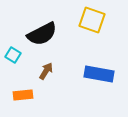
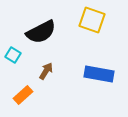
black semicircle: moved 1 px left, 2 px up
orange rectangle: rotated 36 degrees counterclockwise
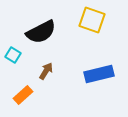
blue rectangle: rotated 24 degrees counterclockwise
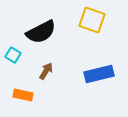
orange rectangle: rotated 54 degrees clockwise
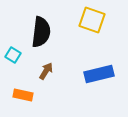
black semicircle: rotated 56 degrees counterclockwise
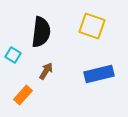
yellow square: moved 6 px down
orange rectangle: rotated 60 degrees counterclockwise
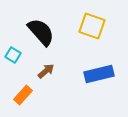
black semicircle: rotated 48 degrees counterclockwise
brown arrow: rotated 18 degrees clockwise
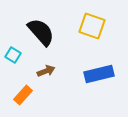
brown arrow: rotated 18 degrees clockwise
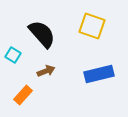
black semicircle: moved 1 px right, 2 px down
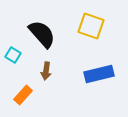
yellow square: moved 1 px left
brown arrow: rotated 120 degrees clockwise
